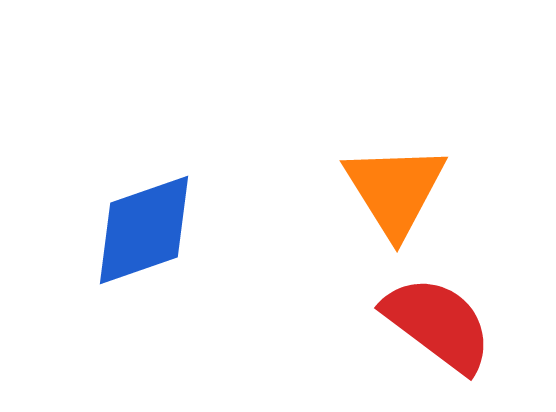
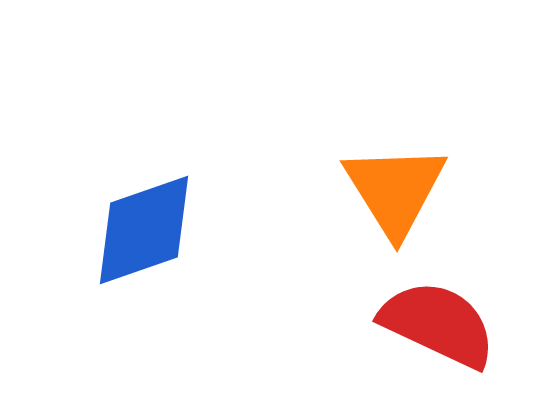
red semicircle: rotated 12 degrees counterclockwise
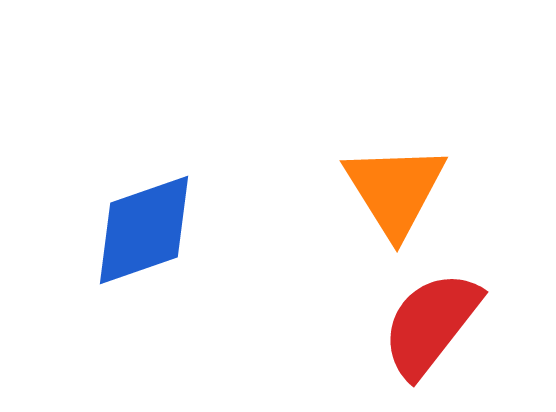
red semicircle: moved 7 px left; rotated 77 degrees counterclockwise
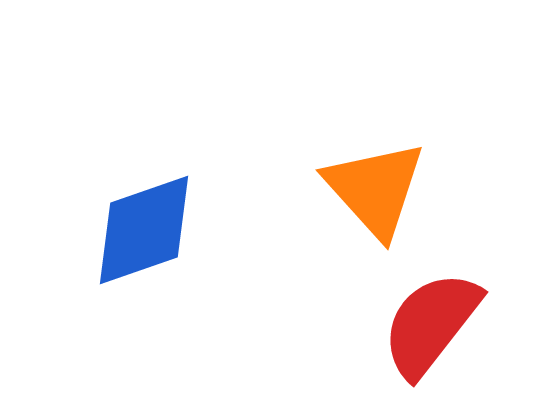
orange triangle: moved 20 px left, 1 px up; rotated 10 degrees counterclockwise
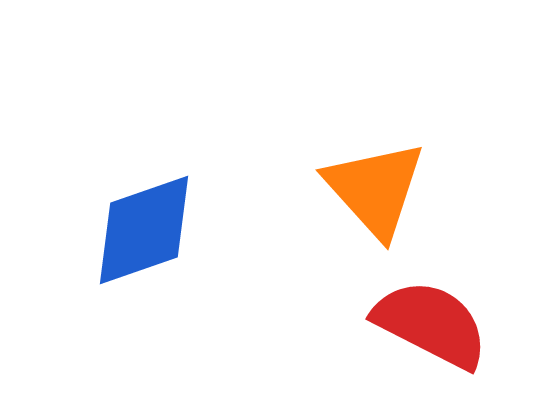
red semicircle: rotated 79 degrees clockwise
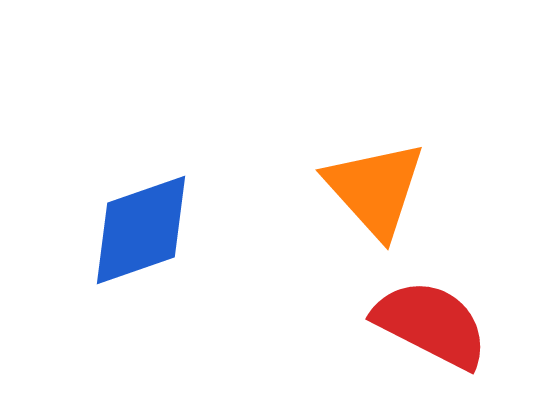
blue diamond: moved 3 px left
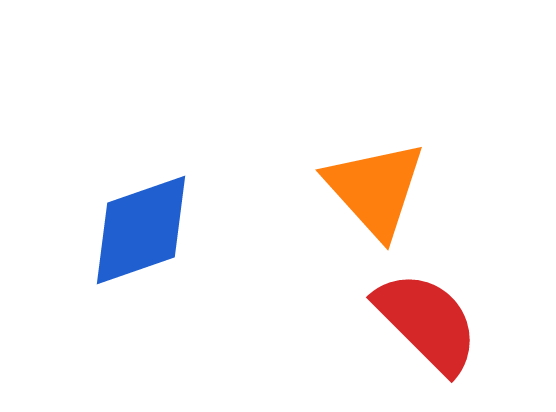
red semicircle: moved 4 px left, 2 px up; rotated 18 degrees clockwise
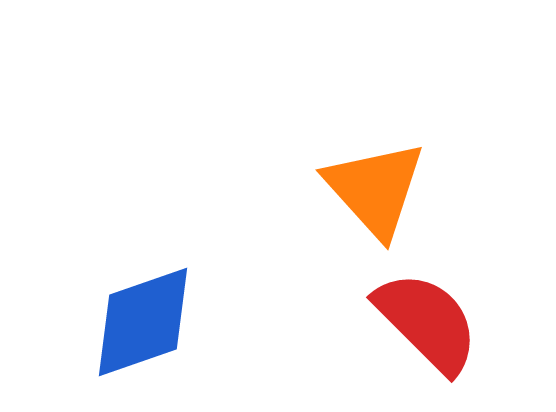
blue diamond: moved 2 px right, 92 px down
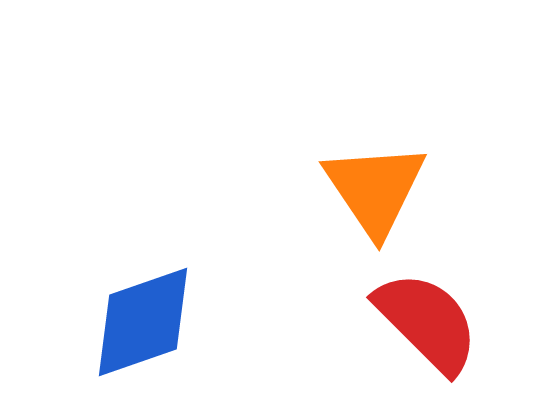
orange triangle: rotated 8 degrees clockwise
